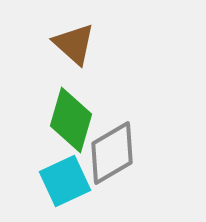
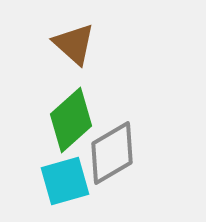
green diamond: rotated 32 degrees clockwise
cyan square: rotated 9 degrees clockwise
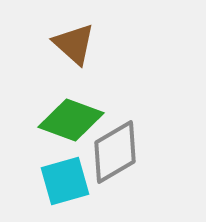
green diamond: rotated 62 degrees clockwise
gray diamond: moved 3 px right, 1 px up
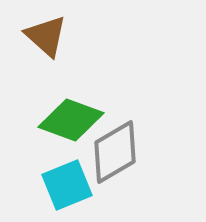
brown triangle: moved 28 px left, 8 px up
cyan square: moved 2 px right, 4 px down; rotated 6 degrees counterclockwise
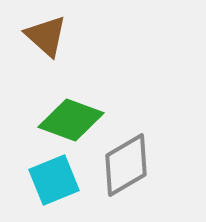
gray diamond: moved 11 px right, 13 px down
cyan square: moved 13 px left, 5 px up
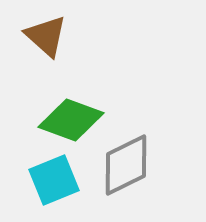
gray diamond: rotated 4 degrees clockwise
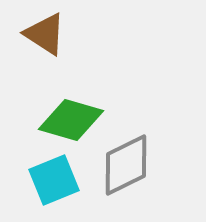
brown triangle: moved 1 px left, 2 px up; rotated 9 degrees counterclockwise
green diamond: rotated 4 degrees counterclockwise
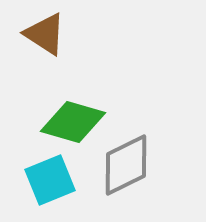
green diamond: moved 2 px right, 2 px down
cyan square: moved 4 px left
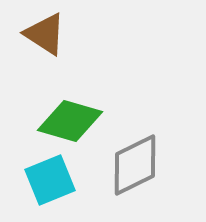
green diamond: moved 3 px left, 1 px up
gray diamond: moved 9 px right
